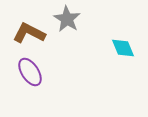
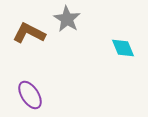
purple ellipse: moved 23 px down
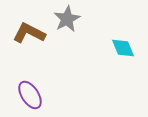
gray star: rotated 12 degrees clockwise
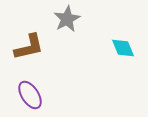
brown L-shape: moved 14 px down; rotated 140 degrees clockwise
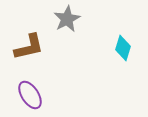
cyan diamond: rotated 40 degrees clockwise
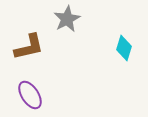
cyan diamond: moved 1 px right
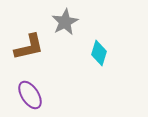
gray star: moved 2 px left, 3 px down
cyan diamond: moved 25 px left, 5 px down
